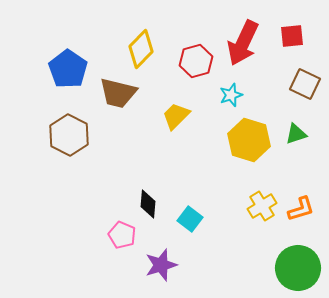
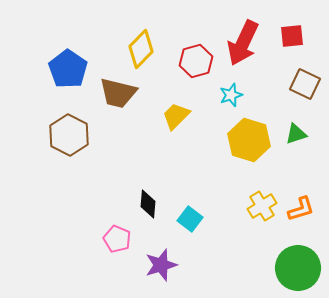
pink pentagon: moved 5 px left, 4 px down
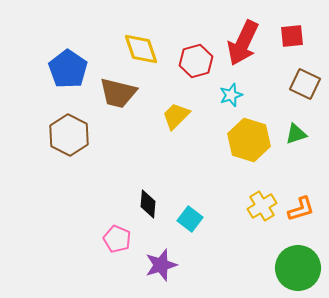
yellow diamond: rotated 63 degrees counterclockwise
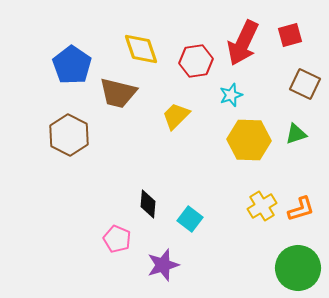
red square: moved 2 px left, 1 px up; rotated 10 degrees counterclockwise
red hexagon: rotated 8 degrees clockwise
blue pentagon: moved 4 px right, 4 px up
yellow hexagon: rotated 15 degrees counterclockwise
purple star: moved 2 px right
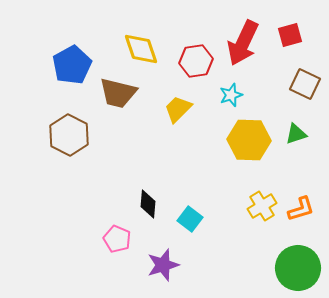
blue pentagon: rotated 9 degrees clockwise
yellow trapezoid: moved 2 px right, 7 px up
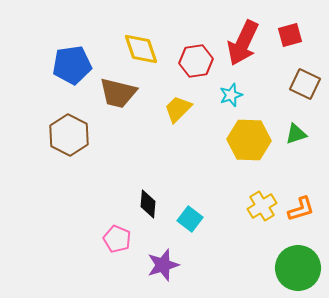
blue pentagon: rotated 21 degrees clockwise
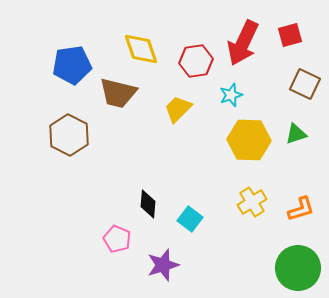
yellow cross: moved 10 px left, 4 px up
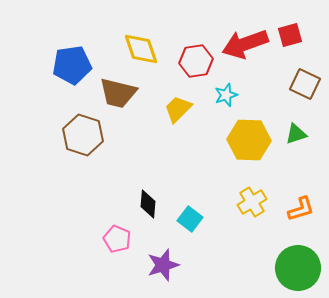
red arrow: moved 2 px right, 1 px down; rotated 45 degrees clockwise
cyan star: moved 5 px left
brown hexagon: moved 14 px right; rotated 9 degrees counterclockwise
